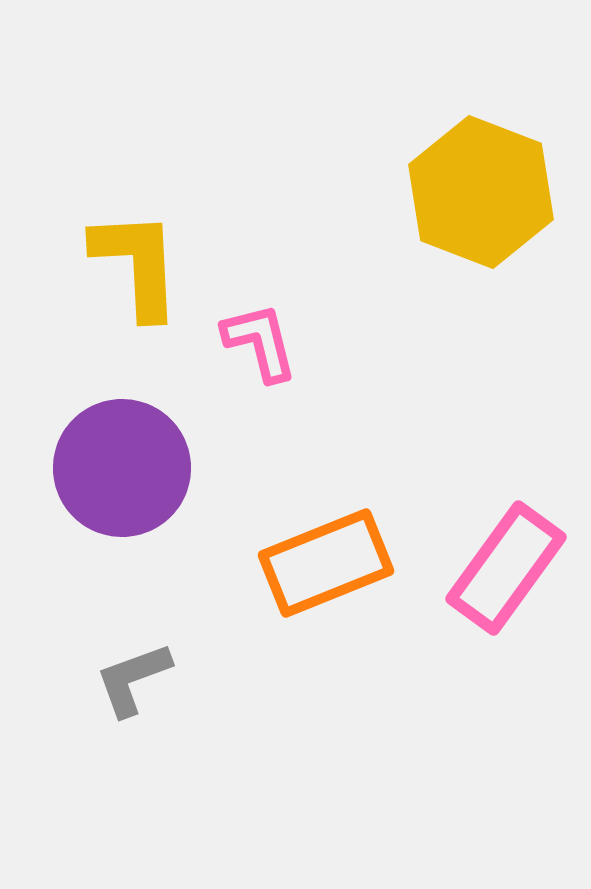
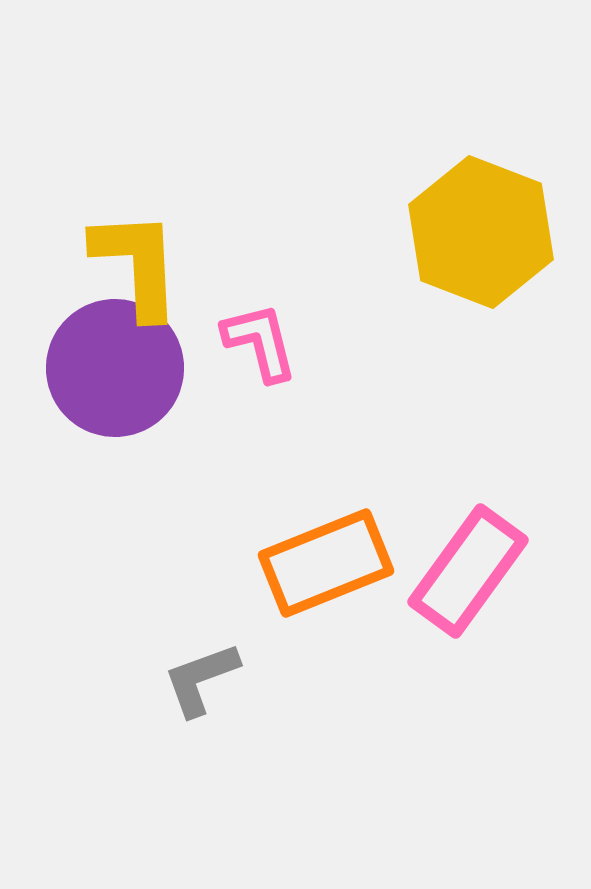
yellow hexagon: moved 40 px down
purple circle: moved 7 px left, 100 px up
pink rectangle: moved 38 px left, 3 px down
gray L-shape: moved 68 px right
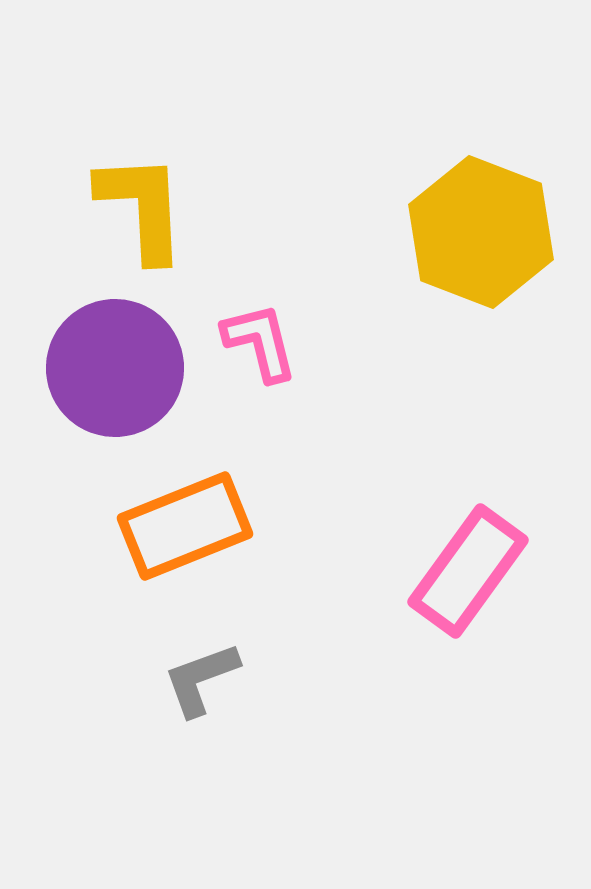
yellow L-shape: moved 5 px right, 57 px up
orange rectangle: moved 141 px left, 37 px up
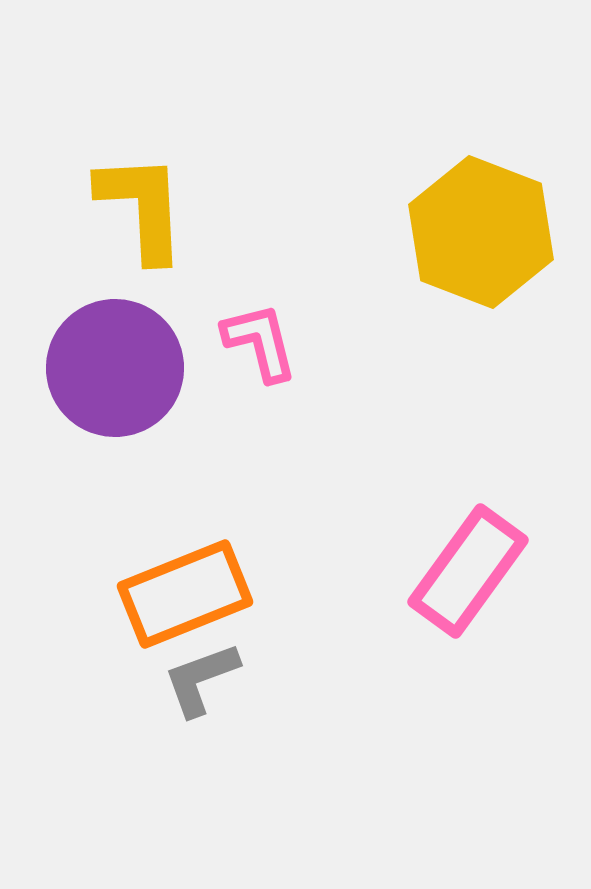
orange rectangle: moved 68 px down
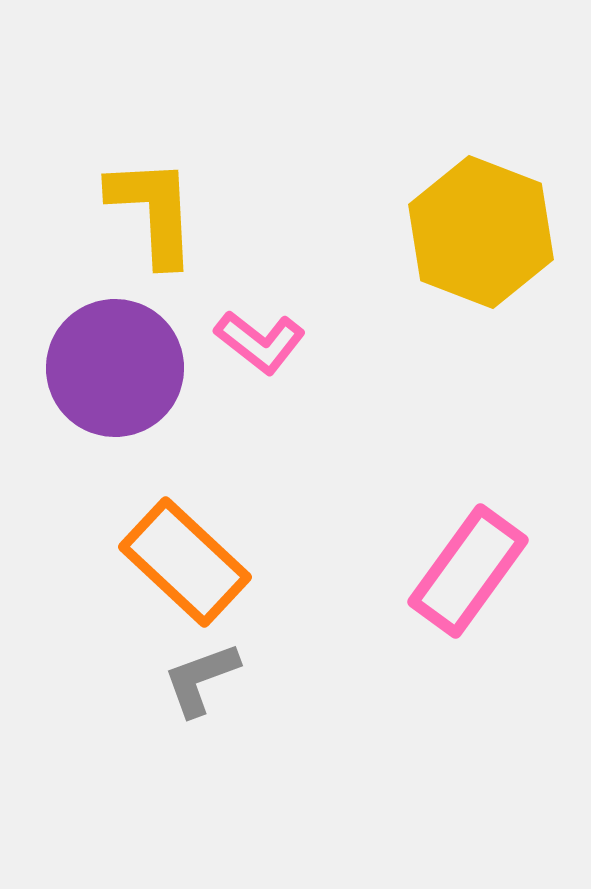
yellow L-shape: moved 11 px right, 4 px down
pink L-shape: rotated 142 degrees clockwise
orange rectangle: moved 32 px up; rotated 65 degrees clockwise
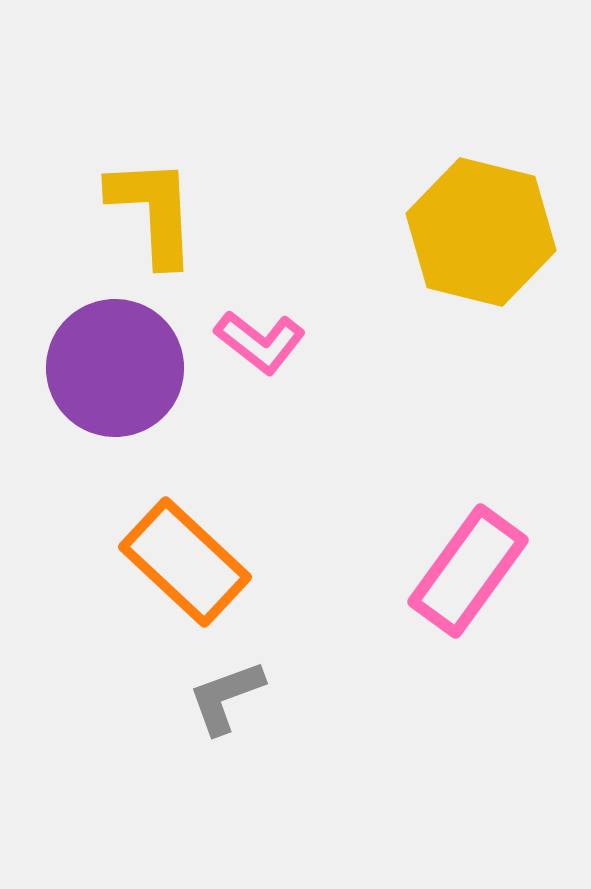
yellow hexagon: rotated 7 degrees counterclockwise
gray L-shape: moved 25 px right, 18 px down
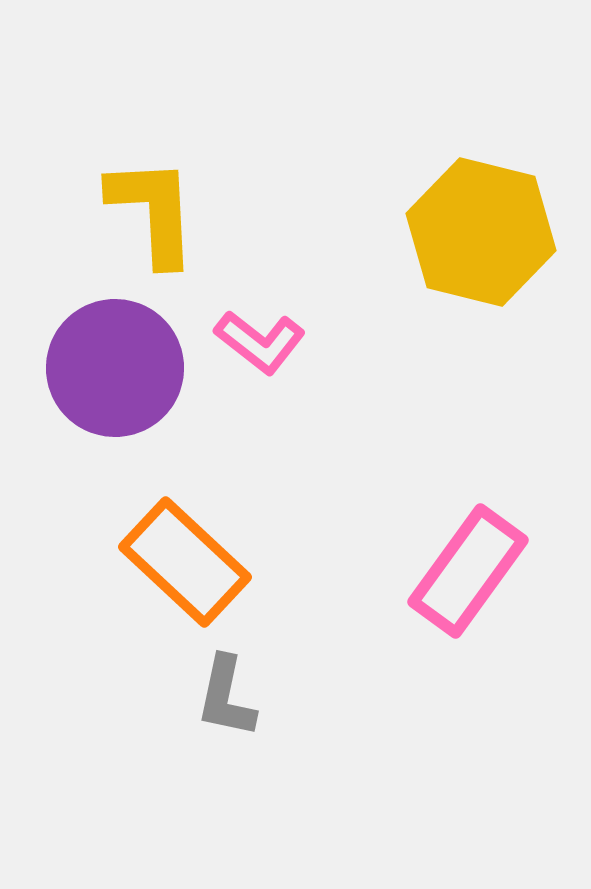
gray L-shape: rotated 58 degrees counterclockwise
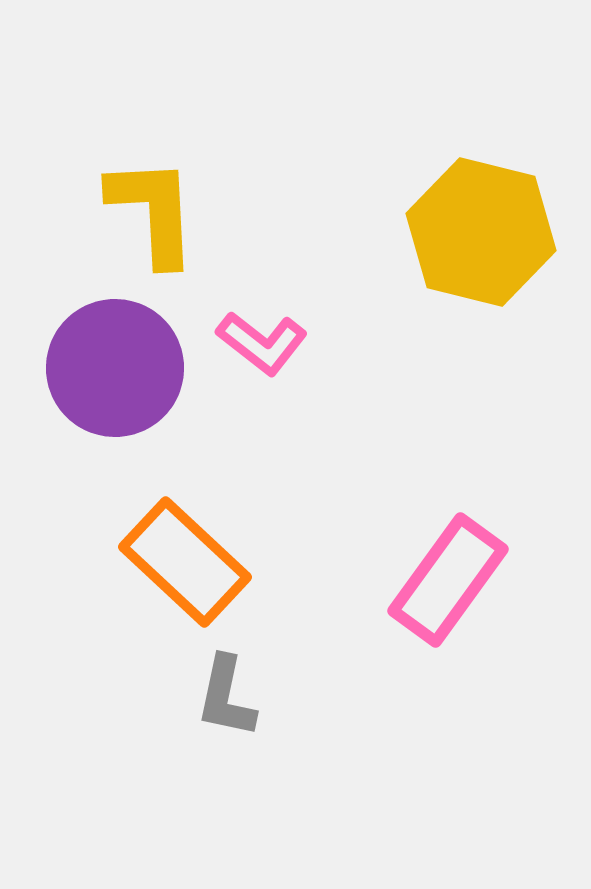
pink L-shape: moved 2 px right, 1 px down
pink rectangle: moved 20 px left, 9 px down
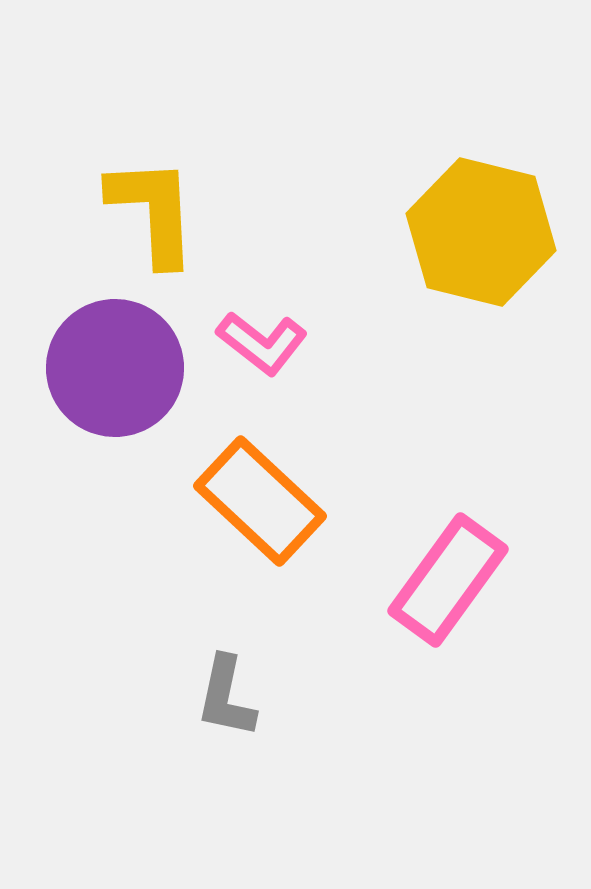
orange rectangle: moved 75 px right, 61 px up
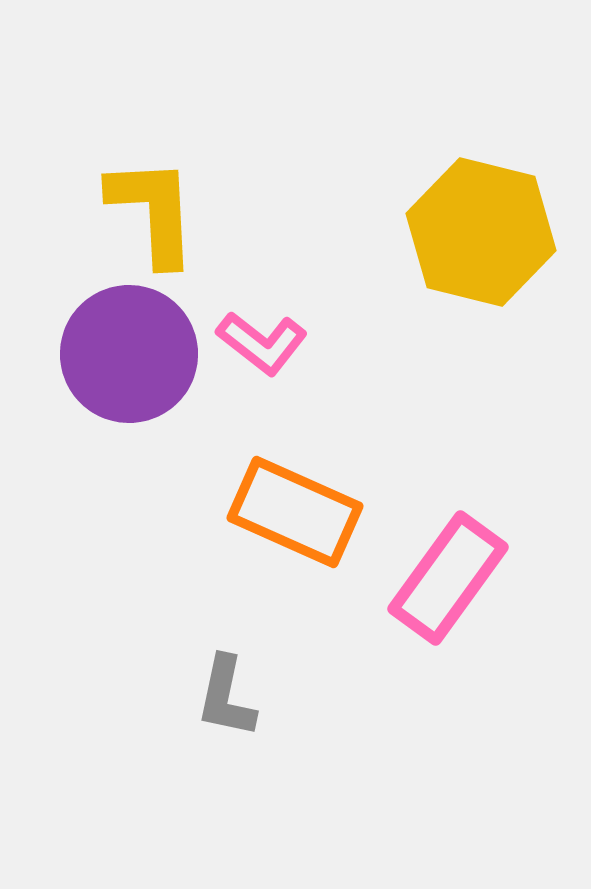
purple circle: moved 14 px right, 14 px up
orange rectangle: moved 35 px right, 11 px down; rotated 19 degrees counterclockwise
pink rectangle: moved 2 px up
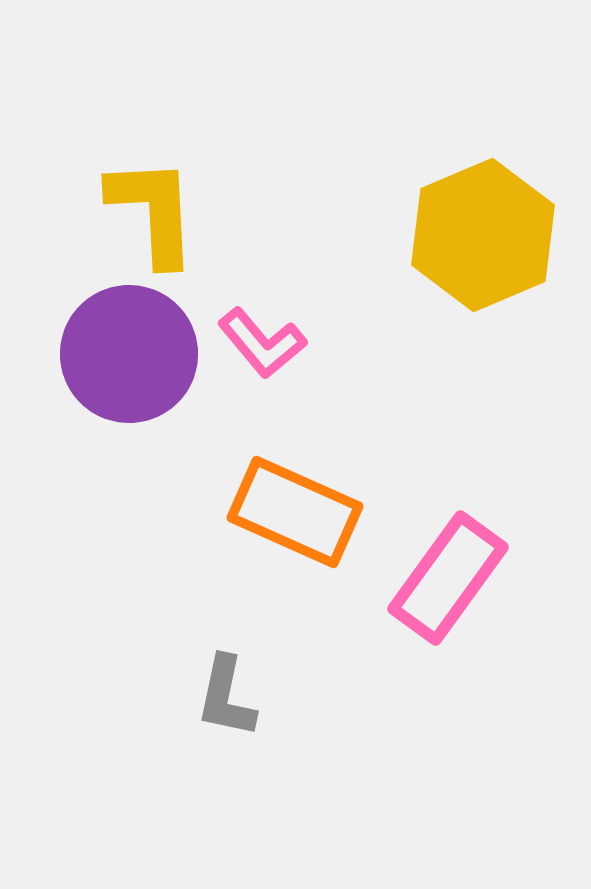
yellow hexagon: moved 2 px right, 3 px down; rotated 23 degrees clockwise
pink L-shape: rotated 12 degrees clockwise
